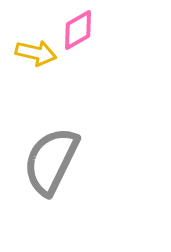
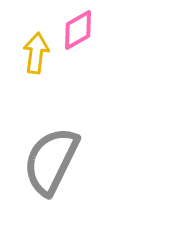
yellow arrow: rotated 96 degrees counterclockwise
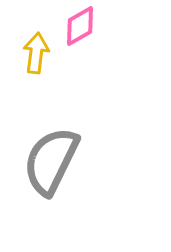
pink diamond: moved 2 px right, 4 px up
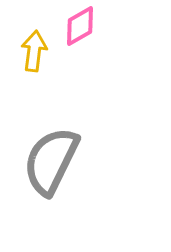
yellow arrow: moved 2 px left, 2 px up
